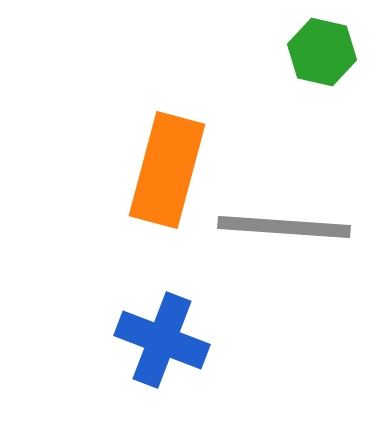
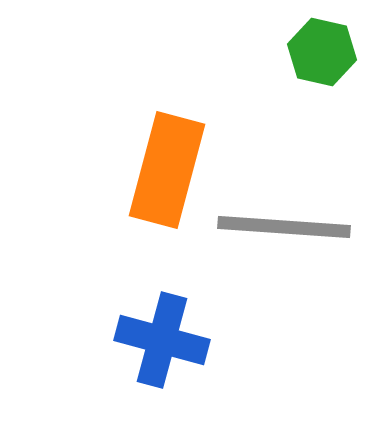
blue cross: rotated 6 degrees counterclockwise
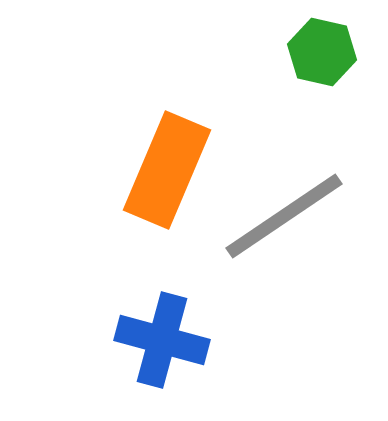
orange rectangle: rotated 8 degrees clockwise
gray line: moved 11 px up; rotated 38 degrees counterclockwise
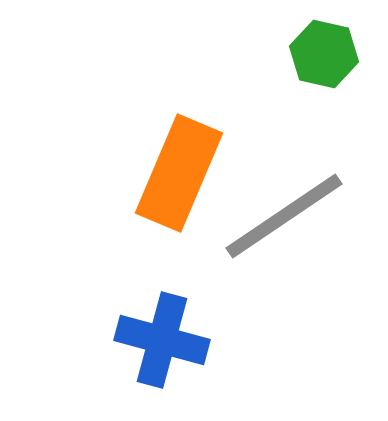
green hexagon: moved 2 px right, 2 px down
orange rectangle: moved 12 px right, 3 px down
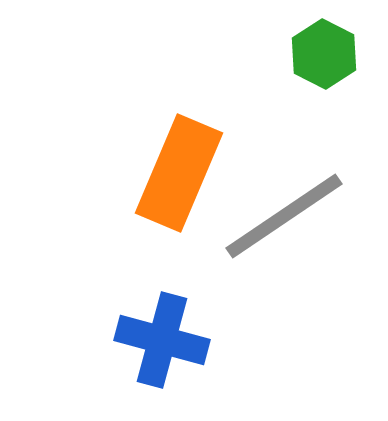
green hexagon: rotated 14 degrees clockwise
